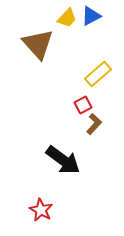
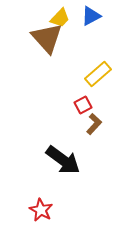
yellow trapezoid: moved 7 px left
brown triangle: moved 9 px right, 6 px up
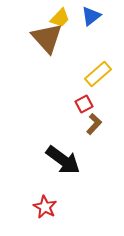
blue triangle: rotated 10 degrees counterclockwise
red square: moved 1 px right, 1 px up
red star: moved 4 px right, 3 px up
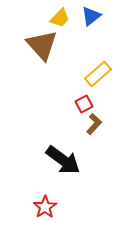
brown triangle: moved 5 px left, 7 px down
red star: rotated 10 degrees clockwise
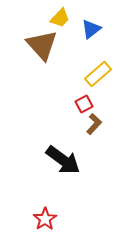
blue triangle: moved 13 px down
red star: moved 12 px down
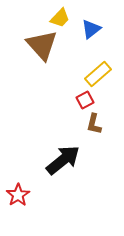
red square: moved 1 px right, 4 px up
brown L-shape: rotated 150 degrees clockwise
black arrow: rotated 75 degrees counterclockwise
red star: moved 27 px left, 24 px up
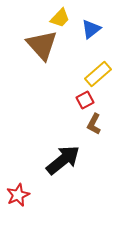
brown L-shape: rotated 15 degrees clockwise
red star: rotated 10 degrees clockwise
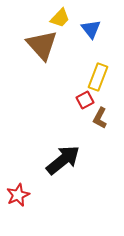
blue triangle: rotated 30 degrees counterclockwise
yellow rectangle: moved 3 px down; rotated 28 degrees counterclockwise
brown L-shape: moved 6 px right, 6 px up
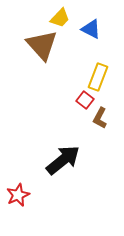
blue triangle: rotated 25 degrees counterclockwise
red square: rotated 24 degrees counterclockwise
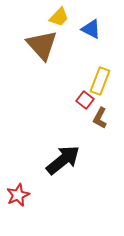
yellow trapezoid: moved 1 px left, 1 px up
yellow rectangle: moved 2 px right, 4 px down
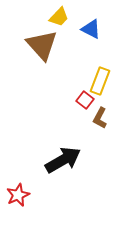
black arrow: rotated 9 degrees clockwise
